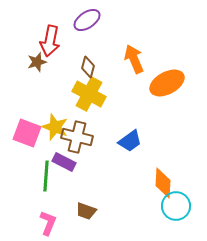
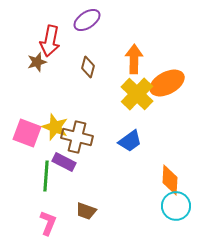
orange arrow: rotated 24 degrees clockwise
yellow cross: moved 48 px right; rotated 16 degrees clockwise
orange diamond: moved 7 px right, 3 px up
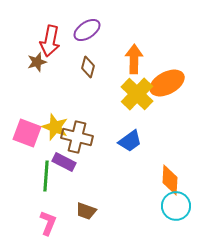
purple ellipse: moved 10 px down
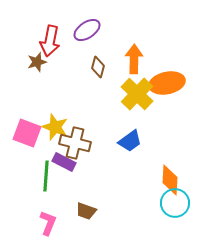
brown diamond: moved 10 px right
orange ellipse: rotated 16 degrees clockwise
brown cross: moved 2 px left, 6 px down
cyan circle: moved 1 px left, 3 px up
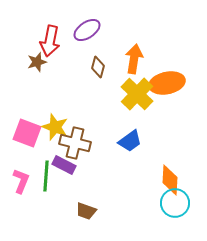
orange arrow: rotated 8 degrees clockwise
purple rectangle: moved 3 px down
pink L-shape: moved 27 px left, 42 px up
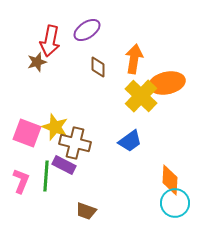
brown diamond: rotated 15 degrees counterclockwise
yellow cross: moved 4 px right, 2 px down
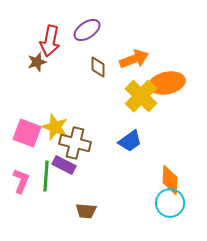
orange arrow: rotated 60 degrees clockwise
cyan circle: moved 5 px left
brown trapezoid: rotated 15 degrees counterclockwise
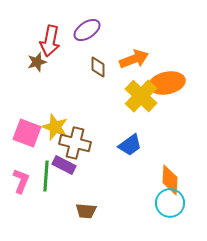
blue trapezoid: moved 4 px down
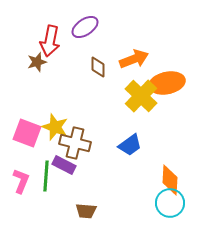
purple ellipse: moved 2 px left, 3 px up
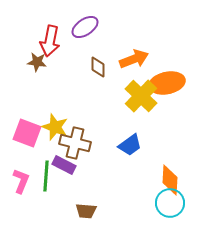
brown star: rotated 24 degrees clockwise
